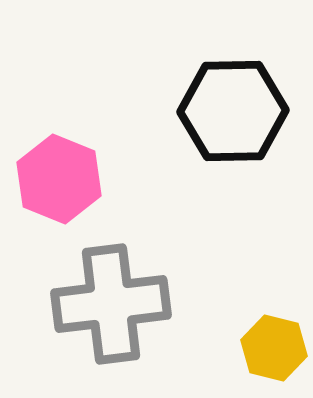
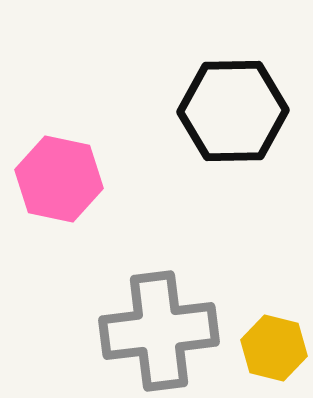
pink hexagon: rotated 10 degrees counterclockwise
gray cross: moved 48 px right, 27 px down
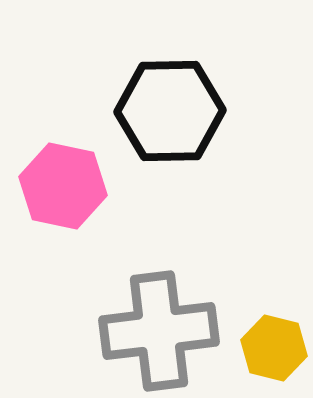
black hexagon: moved 63 px left
pink hexagon: moved 4 px right, 7 px down
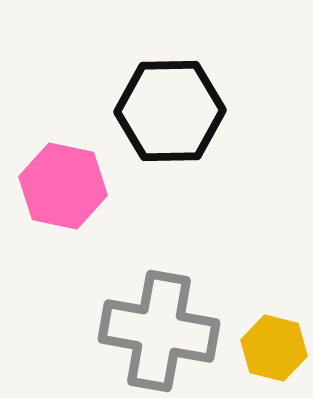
gray cross: rotated 17 degrees clockwise
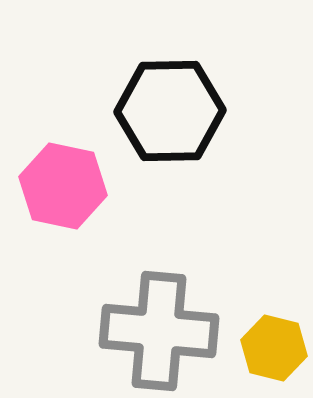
gray cross: rotated 5 degrees counterclockwise
